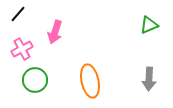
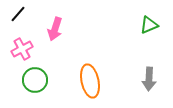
pink arrow: moved 3 px up
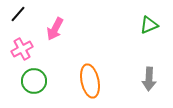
pink arrow: rotated 10 degrees clockwise
green circle: moved 1 px left, 1 px down
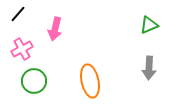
pink arrow: rotated 15 degrees counterclockwise
gray arrow: moved 11 px up
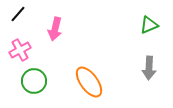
pink cross: moved 2 px left, 1 px down
orange ellipse: moved 1 px left, 1 px down; rotated 24 degrees counterclockwise
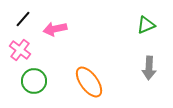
black line: moved 5 px right, 5 px down
green triangle: moved 3 px left
pink arrow: rotated 65 degrees clockwise
pink cross: rotated 25 degrees counterclockwise
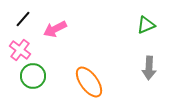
pink arrow: rotated 15 degrees counterclockwise
green circle: moved 1 px left, 5 px up
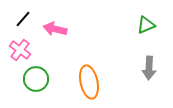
pink arrow: rotated 40 degrees clockwise
green circle: moved 3 px right, 3 px down
orange ellipse: rotated 24 degrees clockwise
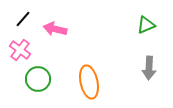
green circle: moved 2 px right
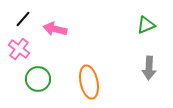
pink cross: moved 1 px left, 1 px up
